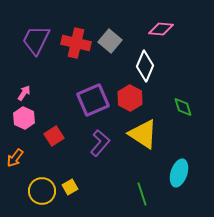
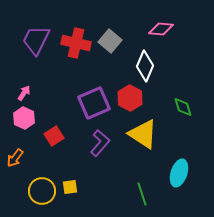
purple square: moved 1 px right, 3 px down
yellow square: rotated 21 degrees clockwise
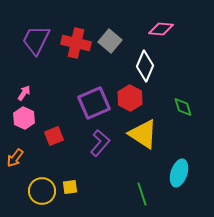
red square: rotated 12 degrees clockwise
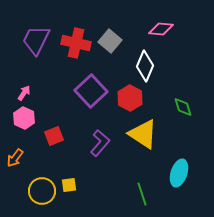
purple square: moved 3 px left, 12 px up; rotated 20 degrees counterclockwise
yellow square: moved 1 px left, 2 px up
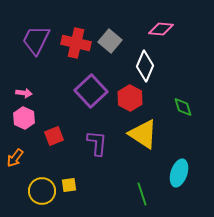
pink arrow: rotated 63 degrees clockwise
purple L-shape: moved 3 px left; rotated 36 degrees counterclockwise
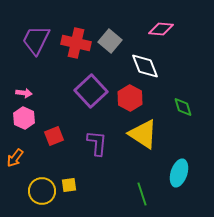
white diamond: rotated 44 degrees counterclockwise
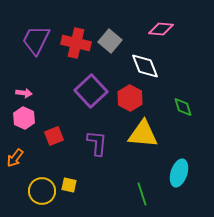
yellow triangle: rotated 28 degrees counterclockwise
yellow square: rotated 21 degrees clockwise
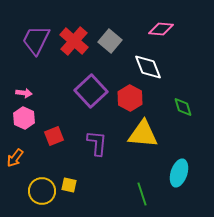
red cross: moved 2 px left, 2 px up; rotated 28 degrees clockwise
white diamond: moved 3 px right, 1 px down
